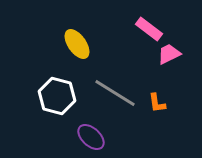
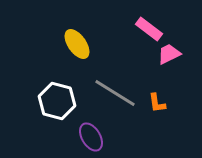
white hexagon: moved 5 px down
purple ellipse: rotated 16 degrees clockwise
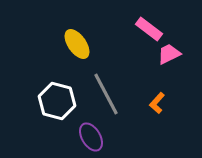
gray line: moved 9 px left, 1 px down; rotated 30 degrees clockwise
orange L-shape: rotated 50 degrees clockwise
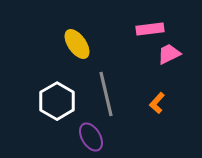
pink rectangle: moved 1 px right; rotated 44 degrees counterclockwise
gray line: rotated 15 degrees clockwise
white hexagon: rotated 15 degrees clockwise
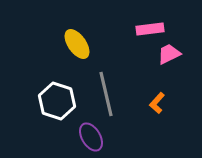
white hexagon: rotated 12 degrees counterclockwise
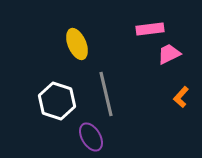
yellow ellipse: rotated 12 degrees clockwise
orange L-shape: moved 24 px right, 6 px up
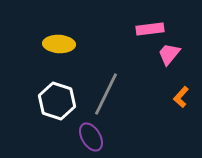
yellow ellipse: moved 18 px left; rotated 64 degrees counterclockwise
pink trapezoid: rotated 25 degrees counterclockwise
gray line: rotated 39 degrees clockwise
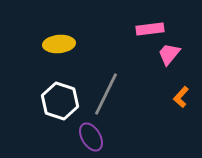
yellow ellipse: rotated 8 degrees counterclockwise
white hexagon: moved 3 px right
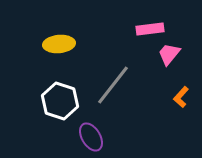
gray line: moved 7 px right, 9 px up; rotated 12 degrees clockwise
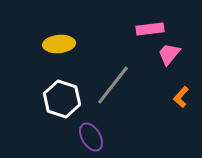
white hexagon: moved 2 px right, 2 px up
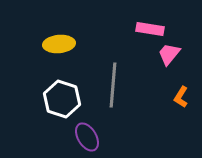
pink rectangle: rotated 16 degrees clockwise
gray line: rotated 33 degrees counterclockwise
orange L-shape: rotated 10 degrees counterclockwise
purple ellipse: moved 4 px left
